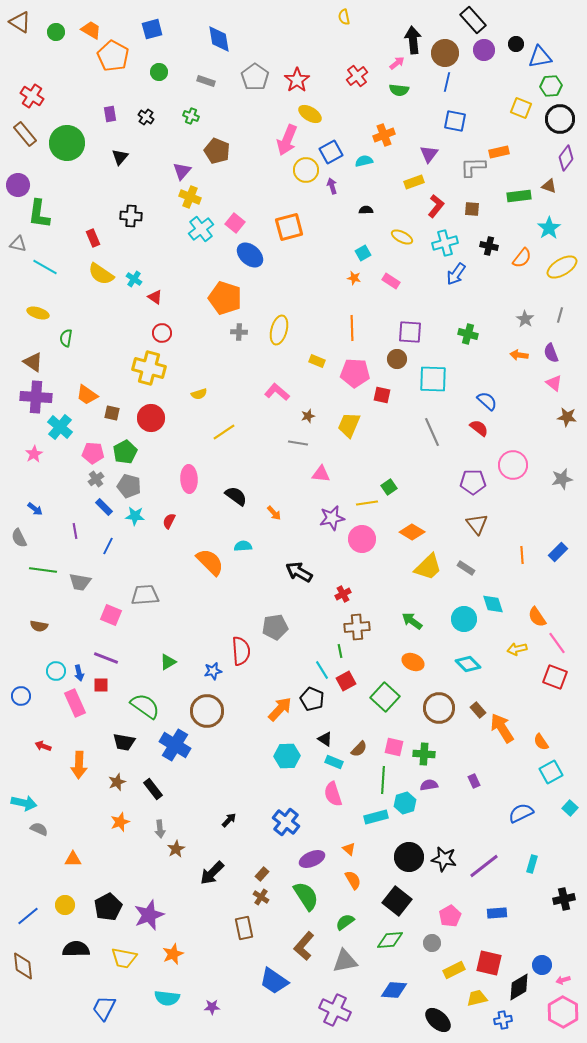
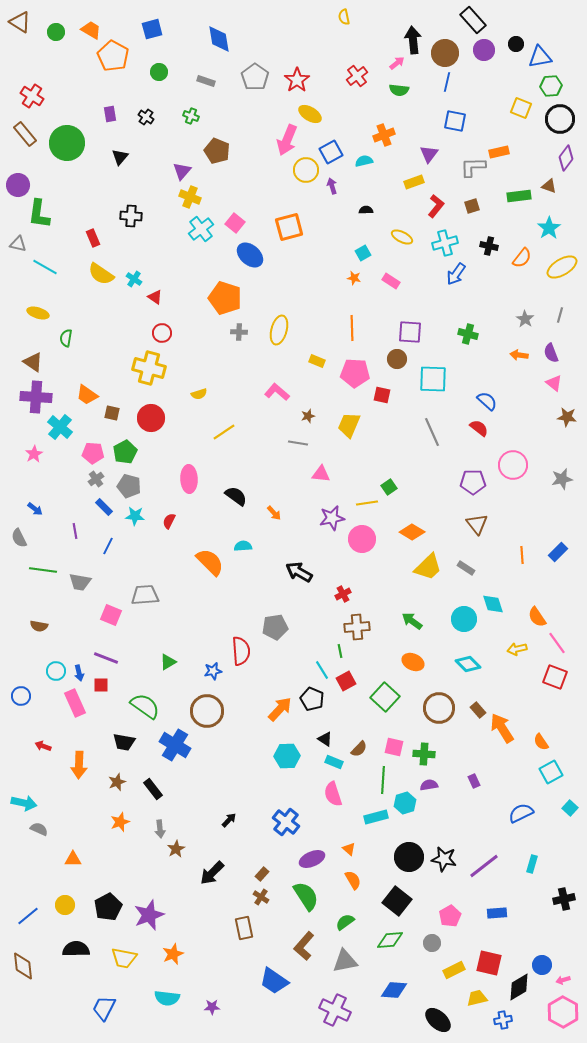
brown square at (472, 209): moved 3 px up; rotated 21 degrees counterclockwise
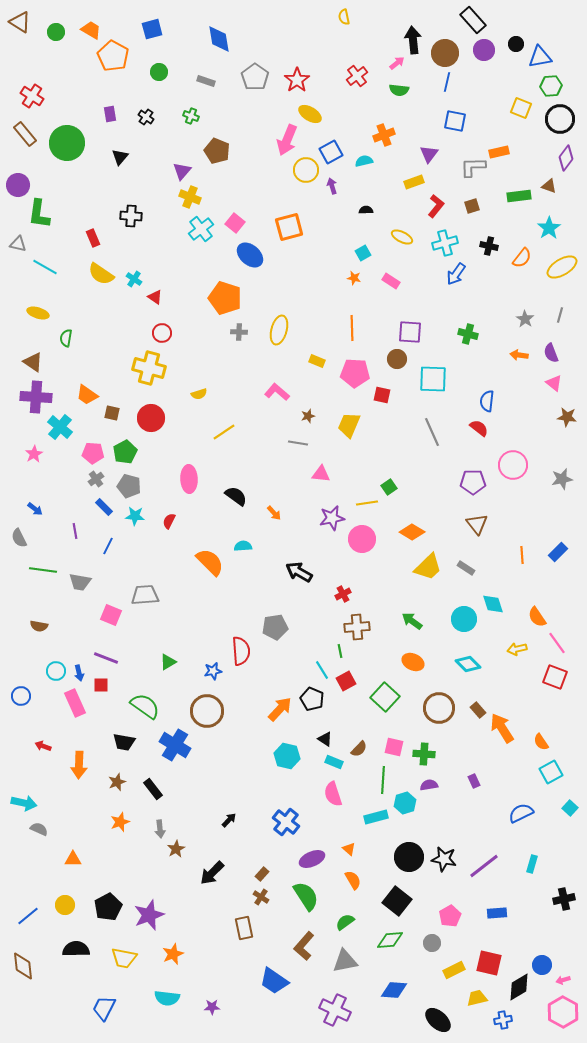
blue semicircle at (487, 401): rotated 125 degrees counterclockwise
cyan hexagon at (287, 756): rotated 15 degrees clockwise
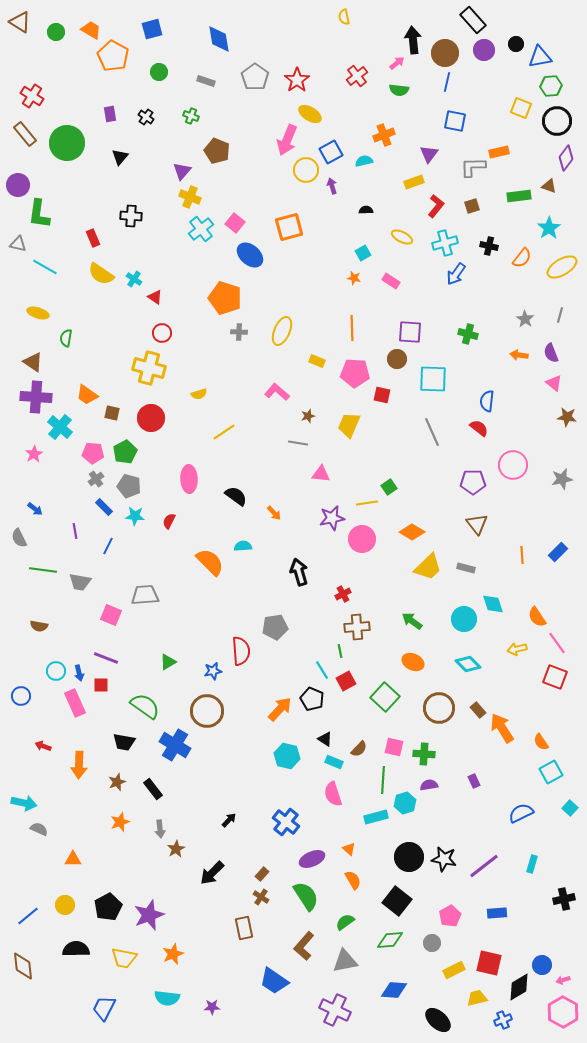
black circle at (560, 119): moved 3 px left, 2 px down
yellow ellipse at (279, 330): moved 3 px right, 1 px down; rotated 8 degrees clockwise
gray rectangle at (466, 568): rotated 18 degrees counterclockwise
black arrow at (299, 572): rotated 44 degrees clockwise
blue cross at (503, 1020): rotated 12 degrees counterclockwise
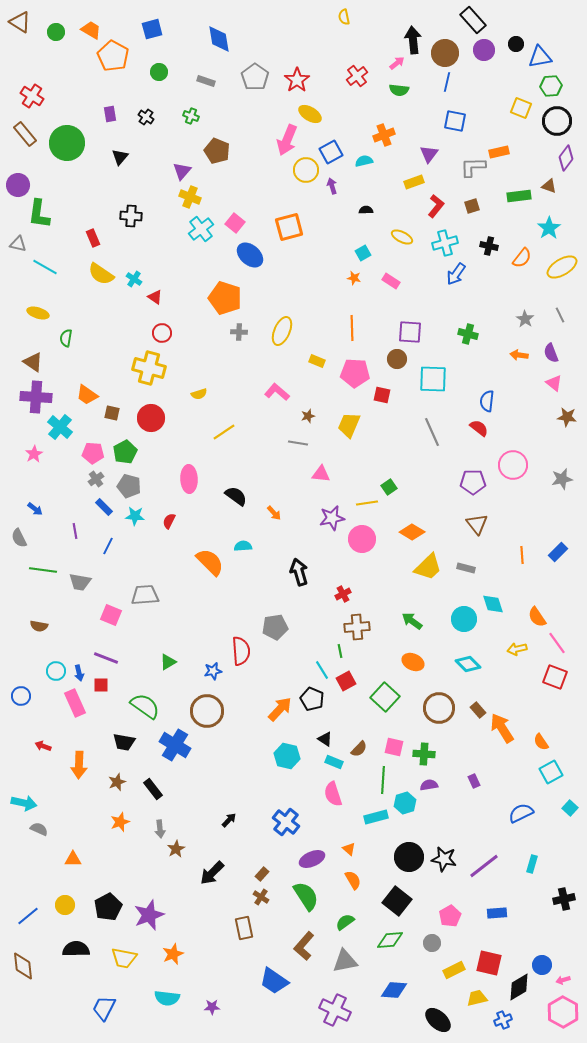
gray line at (560, 315): rotated 42 degrees counterclockwise
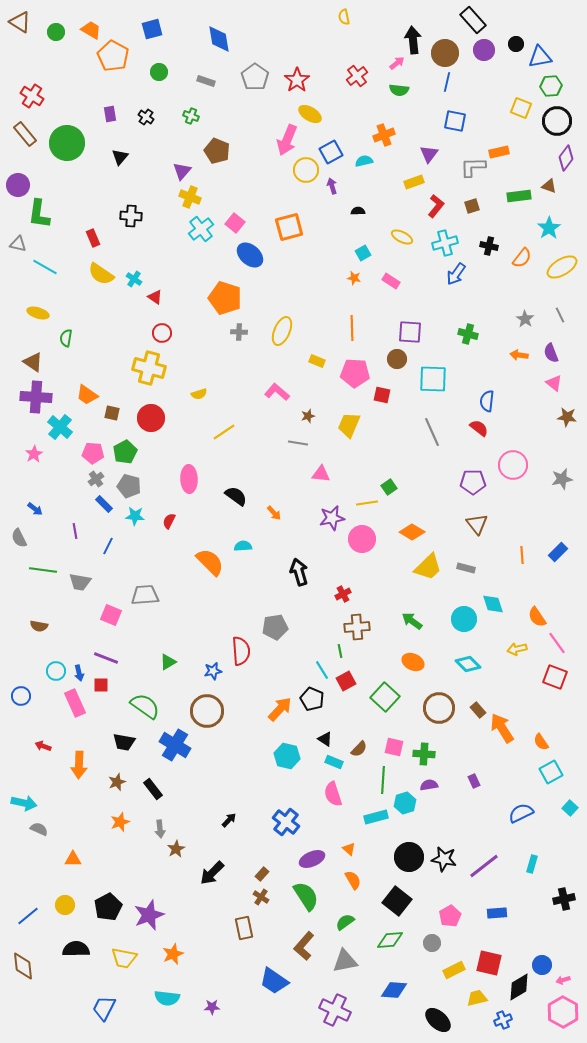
black semicircle at (366, 210): moved 8 px left, 1 px down
blue rectangle at (104, 507): moved 3 px up
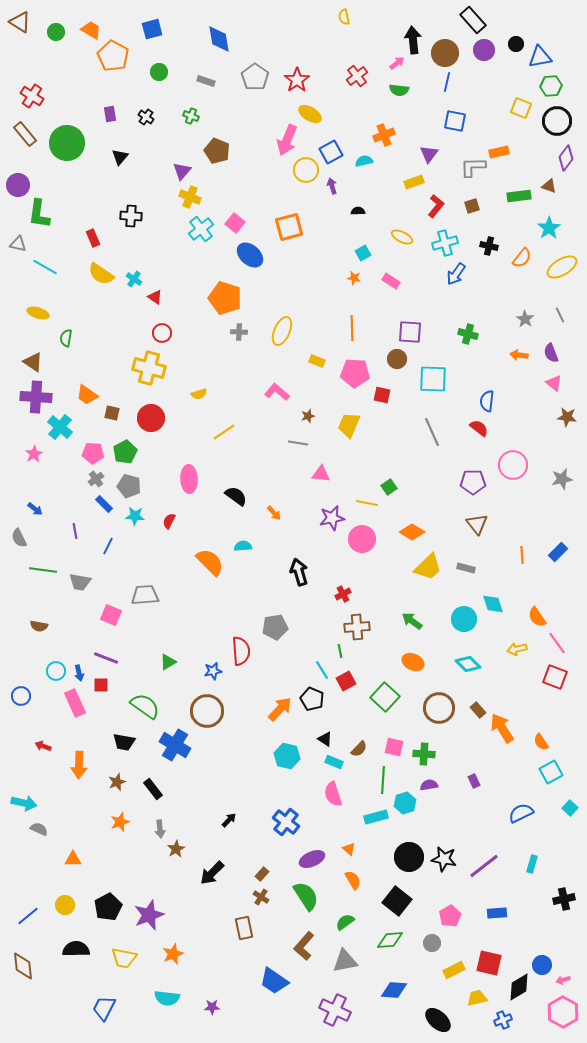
yellow line at (367, 503): rotated 20 degrees clockwise
